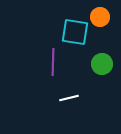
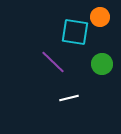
purple line: rotated 48 degrees counterclockwise
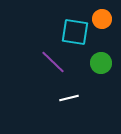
orange circle: moved 2 px right, 2 px down
green circle: moved 1 px left, 1 px up
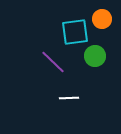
cyan square: rotated 16 degrees counterclockwise
green circle: moved 6 px left, 7 px up
white line: rotated 12 degrees clockwise
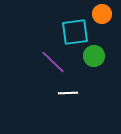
orange circle: moved 5 px up
green circle: moved 1 px left
white line: moved 1 px left, 5 px up
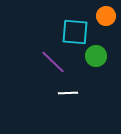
orange circle: moved 4 px right, 2 px down
cyan square: rotated 12 degrees clockwise
green circle: moved 2 px right
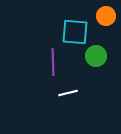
purple line: rotated 44 degrees clockwise
white line: rotated 12 degrees counterclockwise
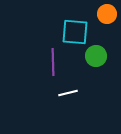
orange circle: moved 1 px right, 2 px up
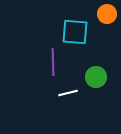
green circle: moved 21 px down
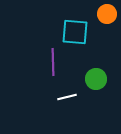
green circle: moved 2 px down
white line: moved 1 px left, 4 px down
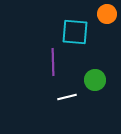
green circle: moved 1 px left, 1 px down
